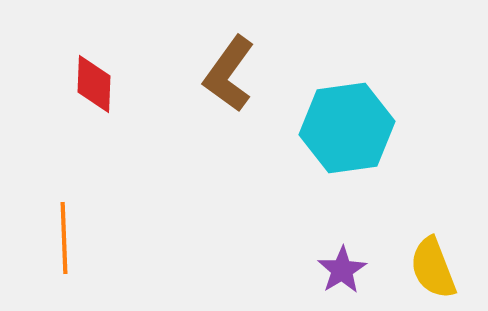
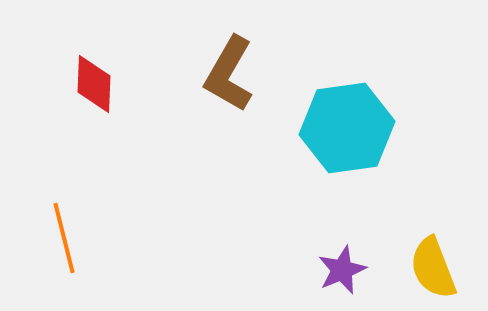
brown L-shape: rotated 6 degrees counterclockwise
orange line: rotated 12 degrees counterclockwise
purple star: rotated 9 degrees clockwise
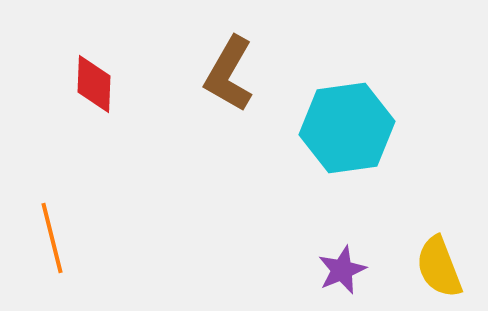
orange line: moved 12 px left
yellow semicircle: moved 6 px right, 1 px up
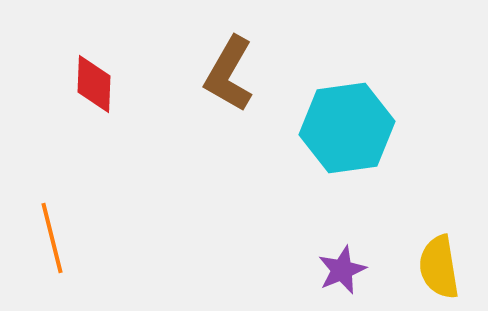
yellow semicircle: rotated 12 degrees clockwise
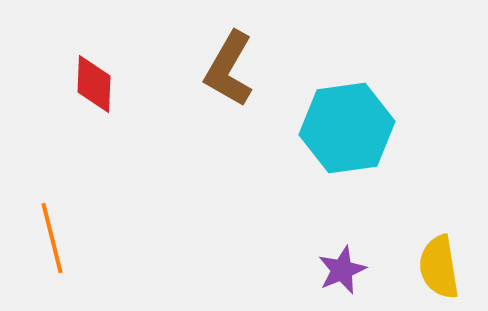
brown L-shape: moved 5 px up
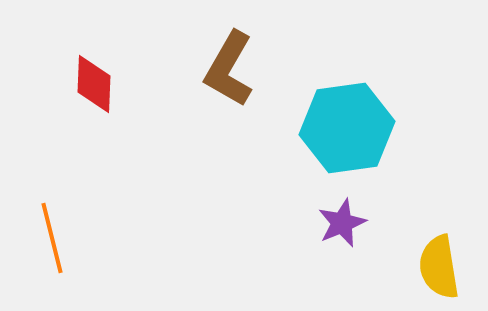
purple star: moved 47 px up
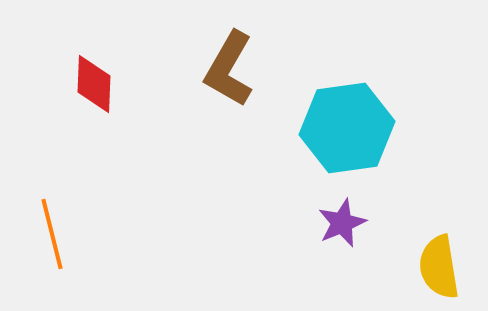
orange line: moved 4 px up
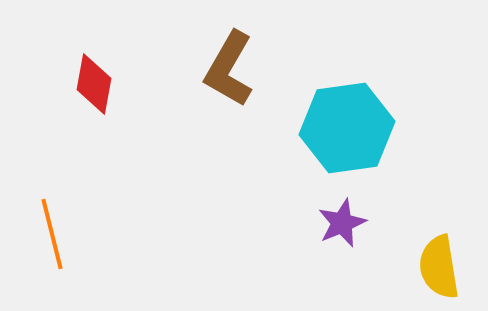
red diamond: rotated 8 degrees clockwise
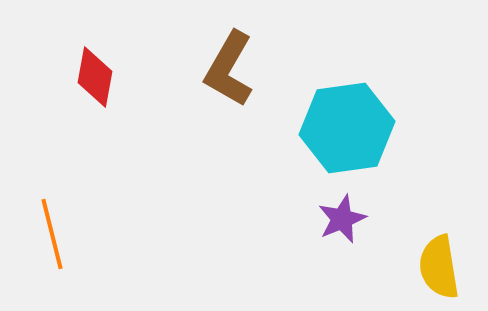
red diamond: moved 1 px right, 7 px up
purple star: moved 4 px up
